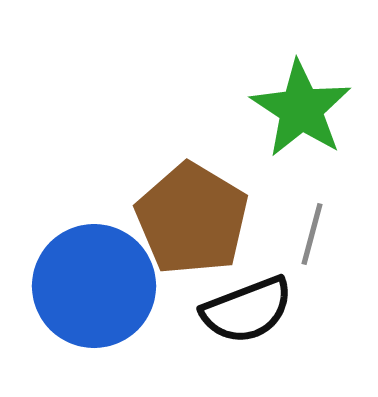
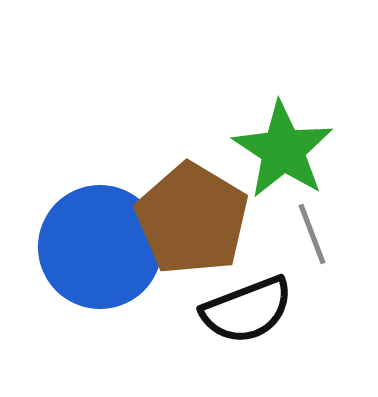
green star: moved 18 px left, 41 px down
gray line: rotated 36 degrees counterclockwise
blue circle: moved 6 px right, 39 px up
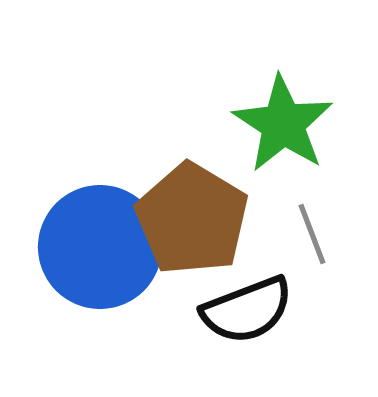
green star: moved 26 px up
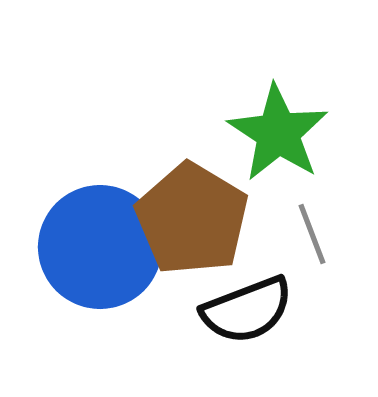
green star: moved 5 px left, 9 px down
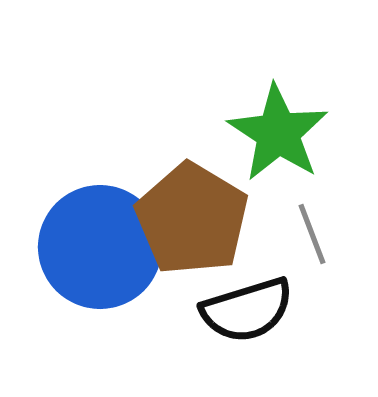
black semicircle: rotated 4 degrees clockwise
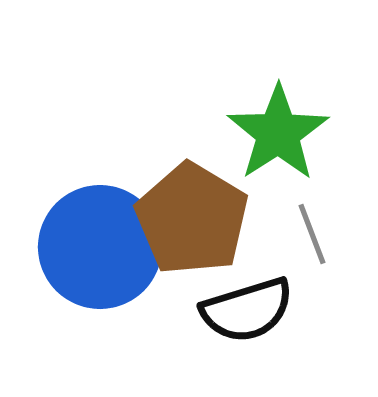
green star: rotated 6 degrees clockwise
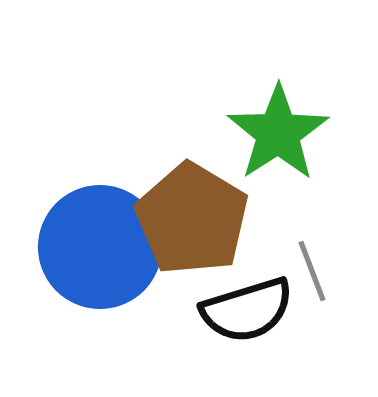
gray line: moved 37 px down
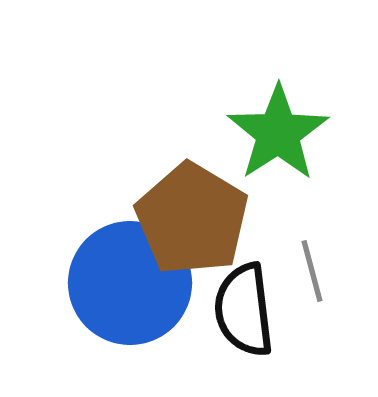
blue circle: moved 30 px right, 36 px down
gray line: rotated 6 degrees clockwise
black semicircle: moved 3 px left; rotated 100 degrees clockwise
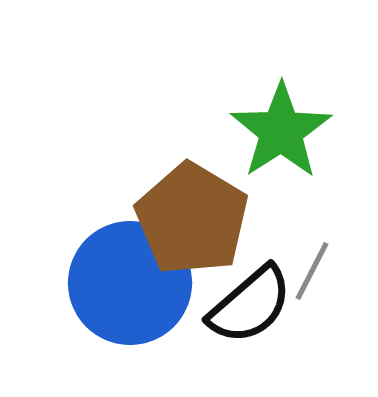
green star: moved 3 px right, 2 px up
gray line: rotated 42 degrees clockwise
black semicircle: moved 6 px right, 5 px up; rotated 124 degrees counterclockwise
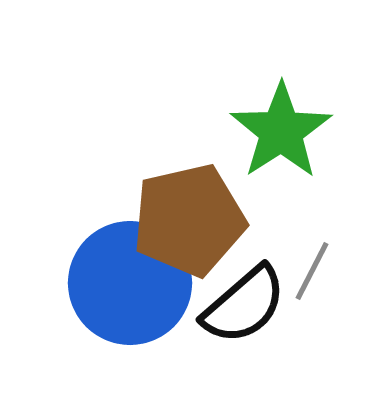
brown pentagon: moved 3 px left, 1 px down; rotated 28 degrees clockwise
black semicircle: moved 6 px left
